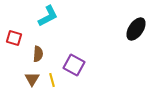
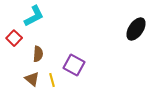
cyan L-shape: moved 14 px left
red square: rotated 28 degrees clockwise
brown triangle: rotated 21 degrees counterclockwise
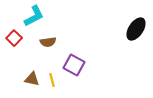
brown semicircle: moved 10 px right, 12 px up; rotated 77 degrees clockwise
brown triangle: rotated 28 degrees counterclockwise
